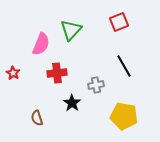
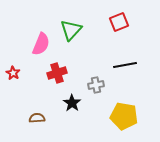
black line: moved 1 px right, 1 px up; rotated 70 degrees counterclockwise
red cross: rotated 12 degrees counterclockwise
brown semicircle: rotated 105 degrees clockwise
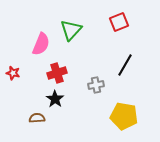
black line: rotated 50 degrees counterclockwise
red star: rotated 16 degrees counterclockwise
black star: moved 17 px left, 4 px up
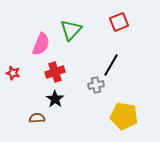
black line: moved 14 px left
red cross: moved 2 px left, 1 px up
